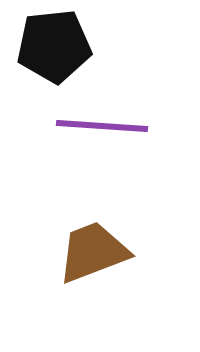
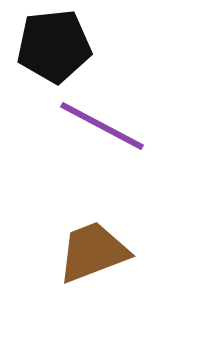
purple line: rotated 24 degrees clockwise
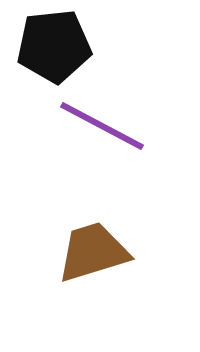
brown trapezoid: rotated 4 degrees clockwise
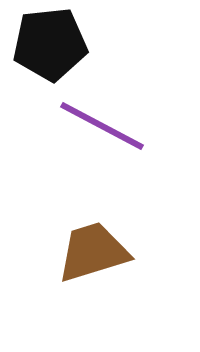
black pentagon: moved 4 px left, 2 px up
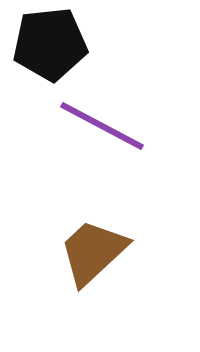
brown trapezoid: rotated 26 degrees counterclockwise
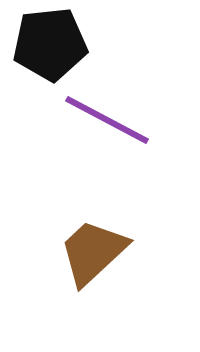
purple line: moved 5 px right, 6 px up
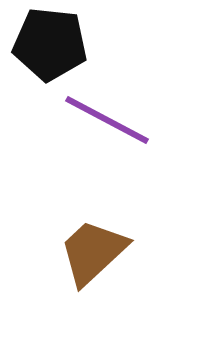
black pentagon: rotated 12 degrees clockwise
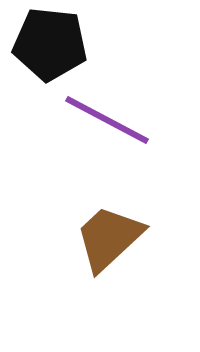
brown trapezoid: moved 16 px right, 14 px up
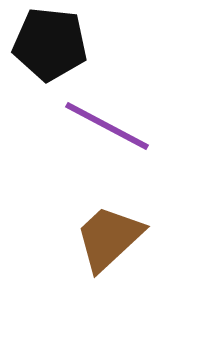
purple line: moved 6 px down
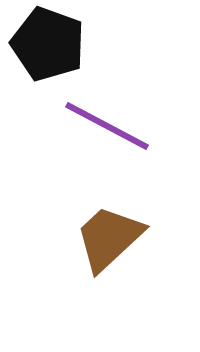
black pentagon: moved 2 px left; rotated 14 degrees clockwise
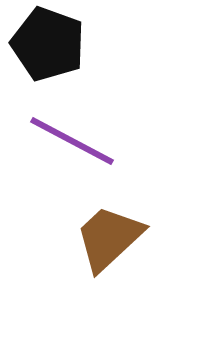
purple line: moved 35 px left, 15 px down
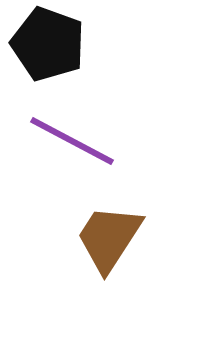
brown trapezoid: rotated 14 degrees counterclockwise
